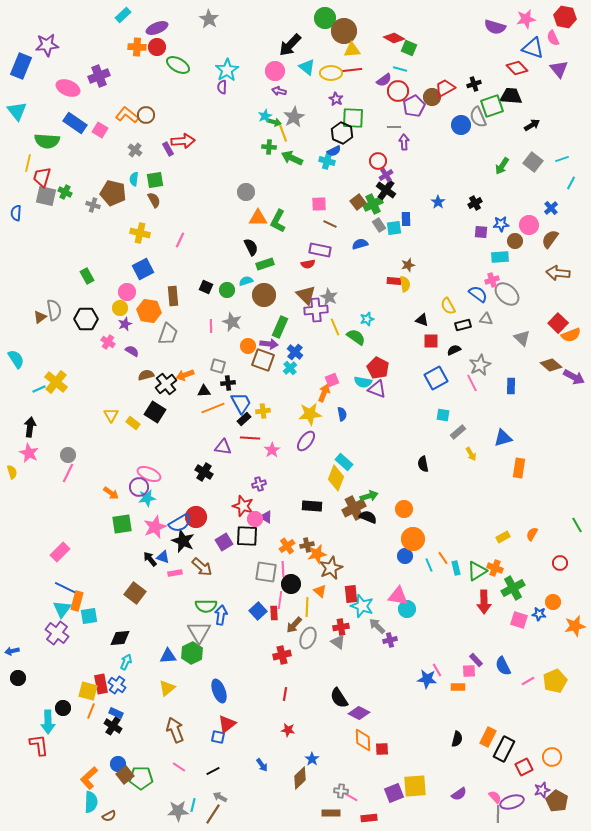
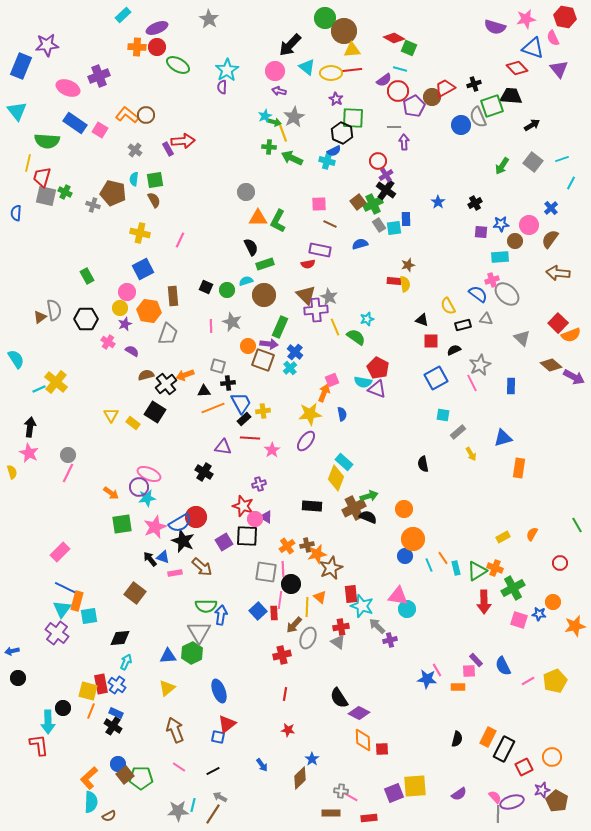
orange triangle at (320, 591): moved 6 px down
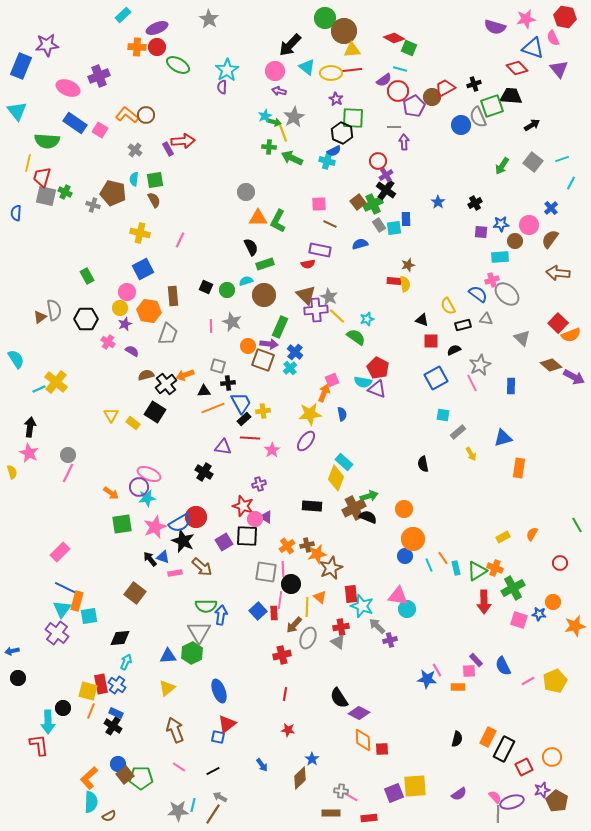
yellow line at (335, 327): moved 2 px right, 11 px up; rotated 24 degrees counterclockwise
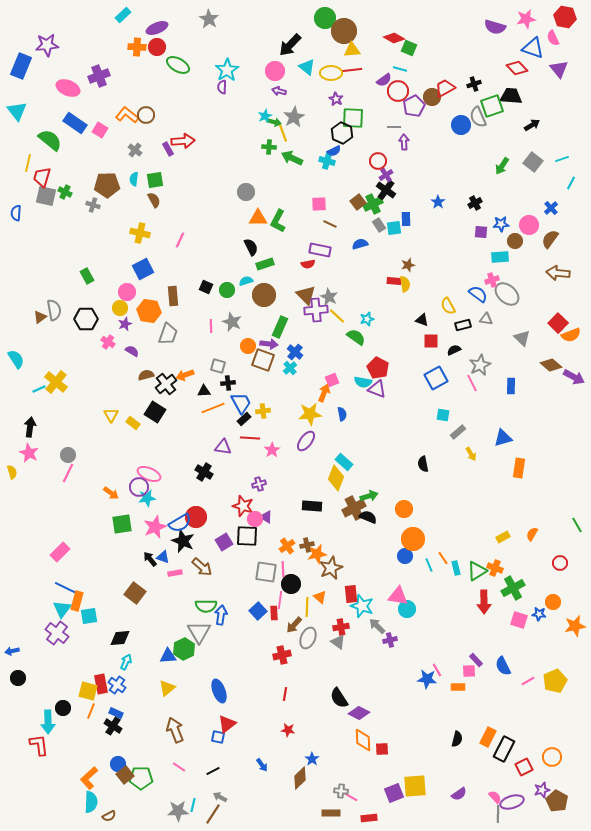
green semicircle at (47, 141): moved 3 px right, 1 px up; rotated 145 degrees counterclockwise
brown pentagon at (113, 193): moved 6 px left, 8 px up; rotated 15 degrees counterclockwise
green hexagon at (192, 653): moved 8 px left, 4 px up
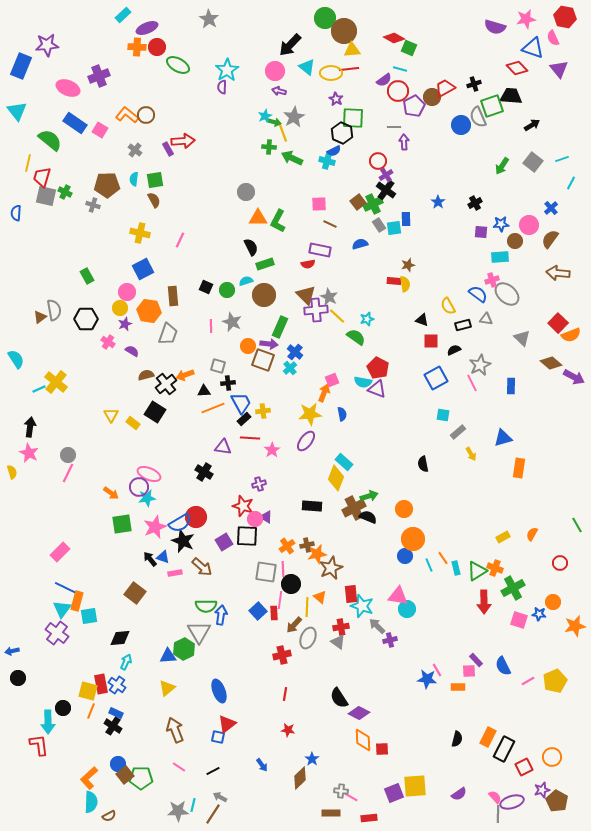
purple ellipse at (157, 28): moved 10 px left
red line at (352, 70): moved 3 px left, 1 px up
brown diamond at (551, 365): moved 2 px up
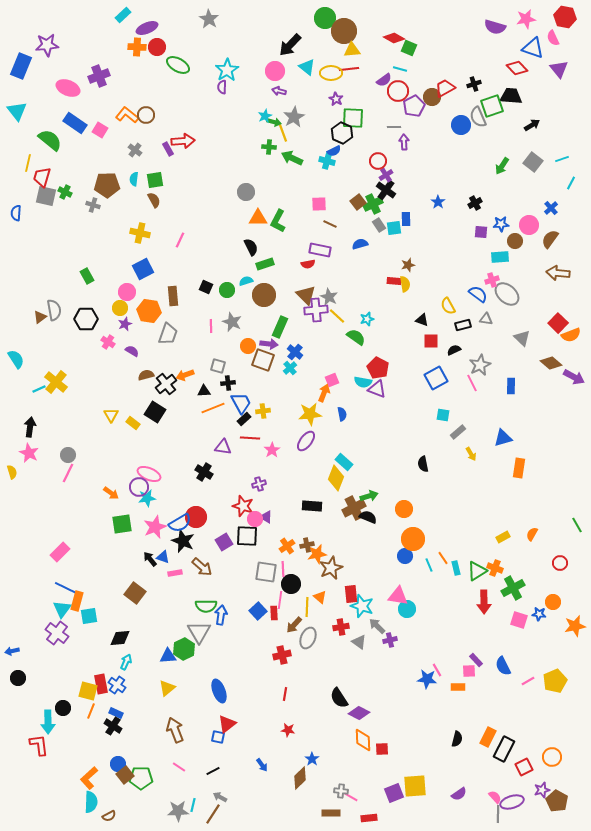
gray triangle at (338, 642): moved 21 px right
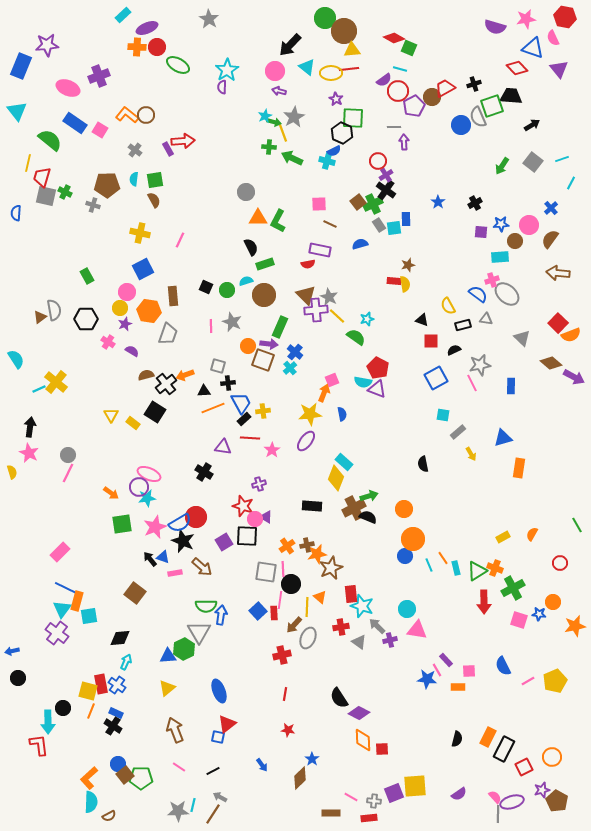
gray star at (480, 365): rotated 15 degrees clockwise
pink triangle at (398, 596): moved 19 px right, 34 px down
purple rectangle at (476, 660): moved 30 px left
gray cross at (341, 791): moved 33 px right, 10 px down
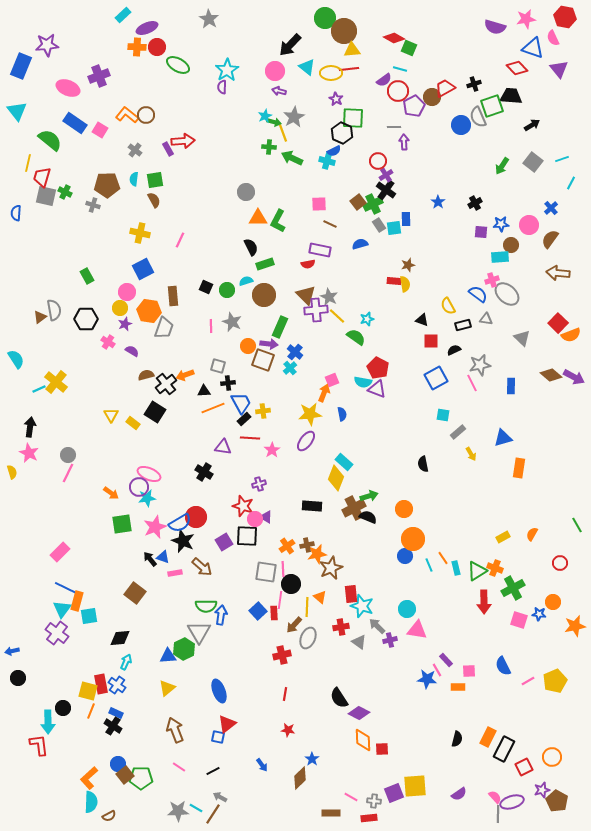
brown circle at (515, 241): moved 4 px left, 4 px down
gray trapezoid at (168, 334): moved 4 px left, 6 px up
brown diamond at (551, 363): moved 12 px down
cyan line at (193, 805): moved 3 px right, 3 px down; rotated 72 degrees counterclockwise
